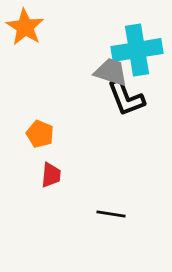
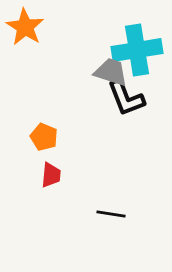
orange pentagon: moved 4 px right, 3 px down
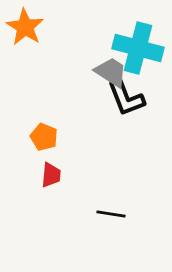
cyan cross: moved 1 px right, 2 px up; rotated 24 degrees clockwise
gray trapezoid: rotated 15 degrees clockwise
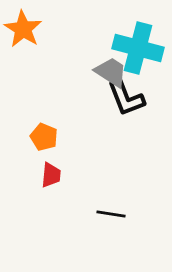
orange star: moved 2 px left, 2 px down
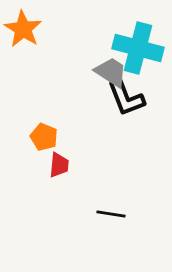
red trapezoid: moved 8 px right, 10 px up
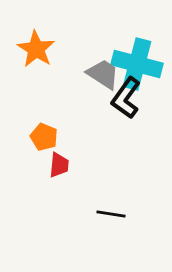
orange star: moved 13 px right, 20 px down
cyan cross: moved 1 px left, 16 px down
gray trapezoid: moved 8 px left, 2 px down
black L-shape: rotated 57 degrees clockwise
